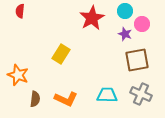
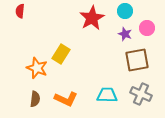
pink circle: moved 5 px right, 4 px down
orange star: moved 19 px right, 7 px up
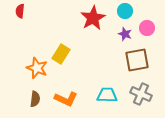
red star: moved 1 px right
